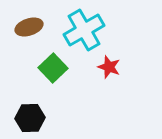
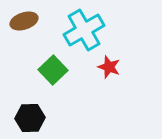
brown ellipse: moved 5 px left, 6 px up
green square: moved 2 px down
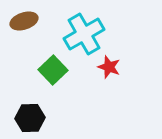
cyan cross: moved 4 px down
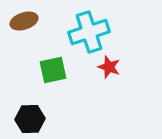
cyan cross: moved 5 px right, 2 px up; rotated 12 degrees clockwise
green square: rotated 32 degrees clockwise
black hexagon: moved 1 px down
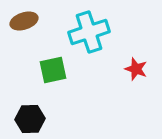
red star: moved 27 px right, 2 px down
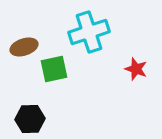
brown ellipse: moved 26 px down
green square: moved 1 px right, 1 px up
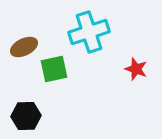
brown ellipse: rotated 8 degrees counterclockwise
black hexagon: moved 4 px left, 3 px up
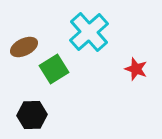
cyan cross: rotated 24 degrees counterclockwise
green square: rotated 20 degrees counterclockwise
black hexagon: moved 6 px right, 1 px up
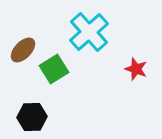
brown ellipse: moved 1 px left, 3 px down; rotated 20 degrees counterclockwise
black hexagon: moved 2 px down
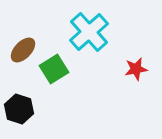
red star: rotated 30 degrees counterclockwise
black hexagon: moved 13 px left, 8 px up; rotated 20 degrees clockwise
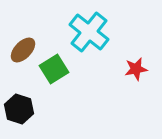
cyan cross: rotated 9 degrees counterclockwise
